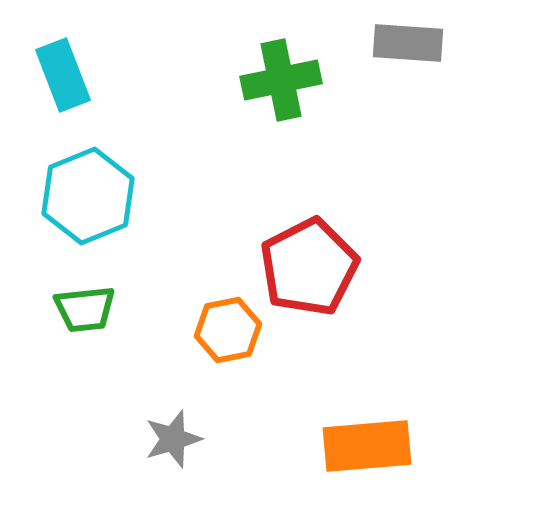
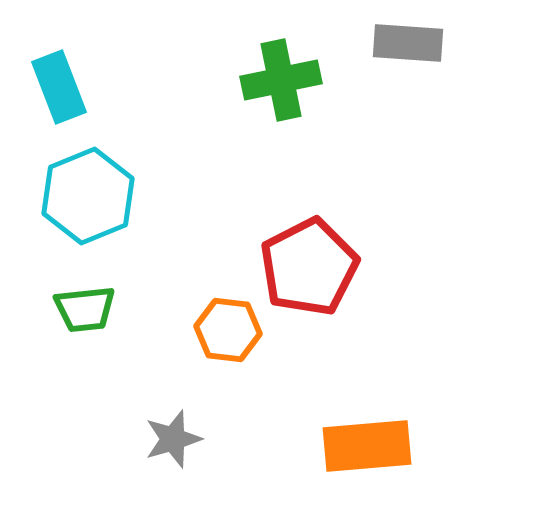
cyan rectangle: moved 4 px left, 12 px down
orange hexagon: rotated 18 degrees clockwise
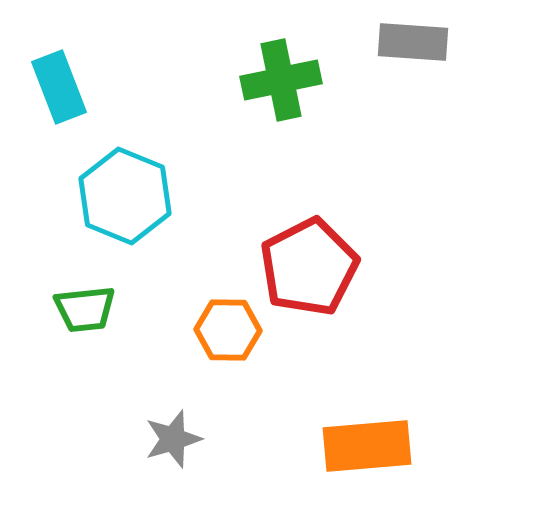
gray rectangle: moved 5 px right, 1 px up
cyan hexagon: moved 37 px right; rotated 16 degrees counterclockwise
orange hexagon: rotated 6 degrees counterclockwise
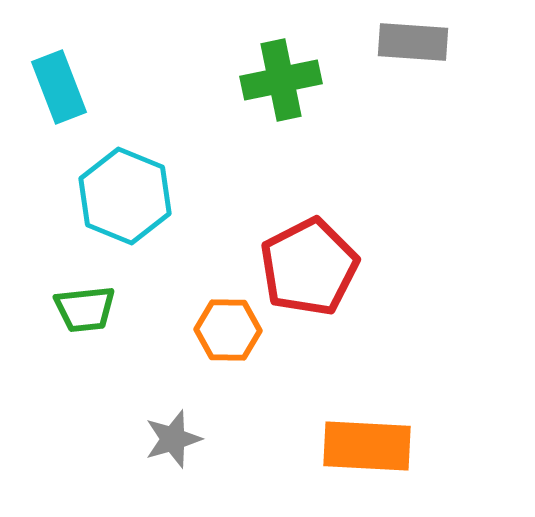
orange rectangle: rotated 8 degrees clockwise
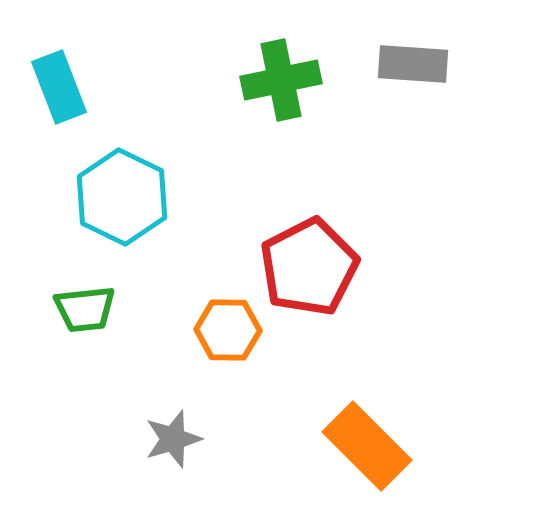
gray rectangle: moved 22 px down
cyan hexagon: moved 3 px left, 1 px down; rotated 4 degrees clockwise
orange rectangle: rotated 42 degrees clockwise
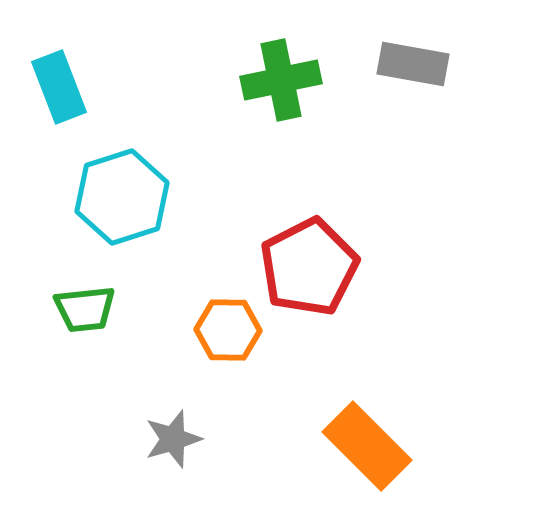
gray rectangle: rotated 6 degrees clockwise
cyan hexagon: rotated 16 degrees clockwise
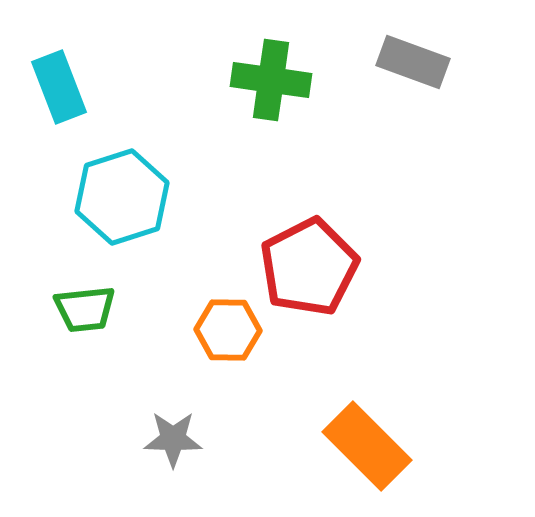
gray rectangle: moved 2 px up; rotated 10 degrees clockwise
green cross: moved 10 px left; rotated 20 degrees clockwise
gray star: rotated 18 degrees clockwise
